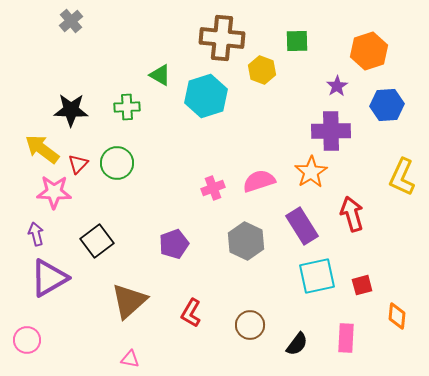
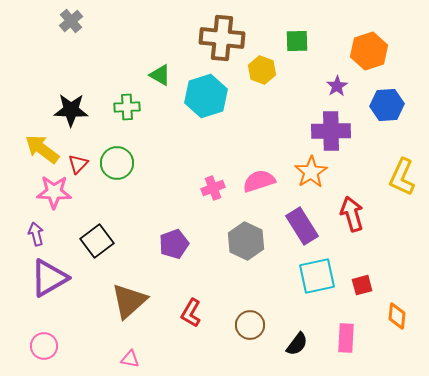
pink circle: moved 17 px right, 6 px down
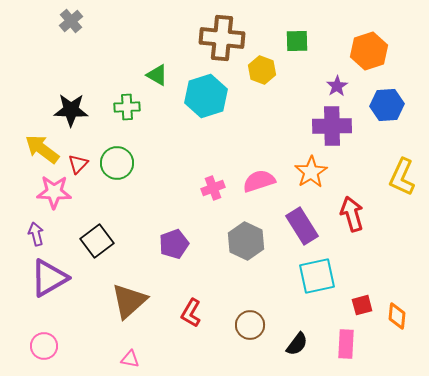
green triangle: moved 3 px left
purple cross: moved 1 px right, 5 px up
red square: moved 20 px down
pink rectangle: moved 6 px down
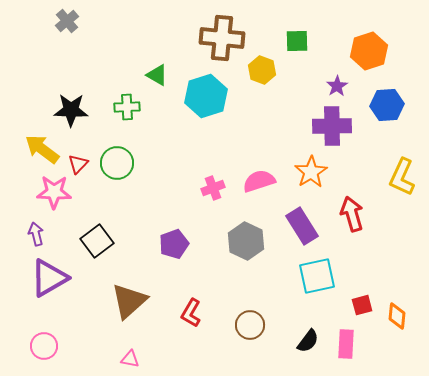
gray cross: moved 4 px left
black semicircle: moved 11 px right, 3 px up
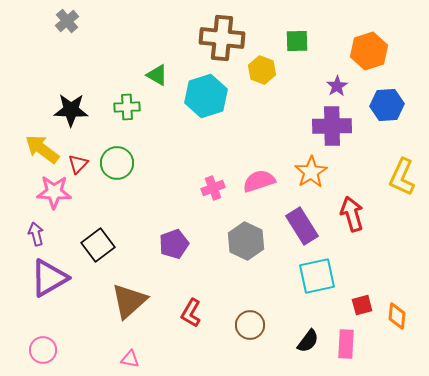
black square: moved 1 px right, 4 px down
pink circle: moved 1 px left, 4 px down
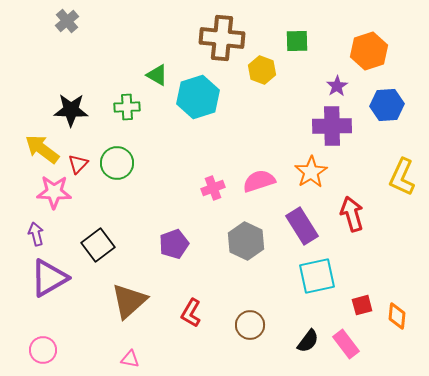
cyan hexagon: moved 8 px left, 1 px down
pink rectangle: rotated 40 degrees counterclockwise
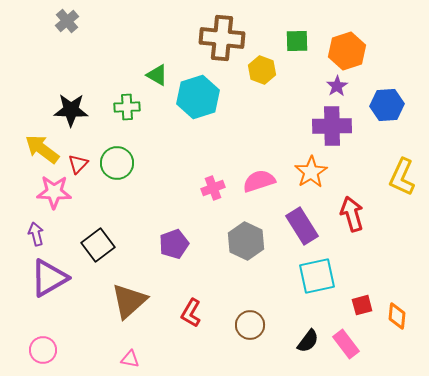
orange hexagon: moved 22 px left
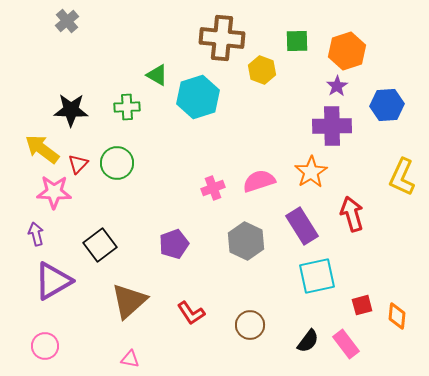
black square: moved 2 px right
purple triangle: moved 4 px right, 3 px down
red L-shape: rotated 64 degrees counterclockwise
pink circle: moved 2 px right, 4 px up
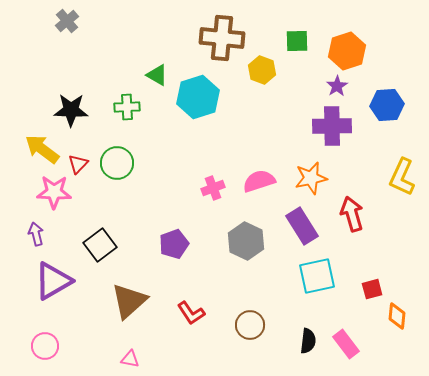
orange star: moved 6 px down; rotated 20 degrees clockwise
red square: moved 10 px right, 16 px up
black semicircle: rotated 30 degrees counterclockwise
